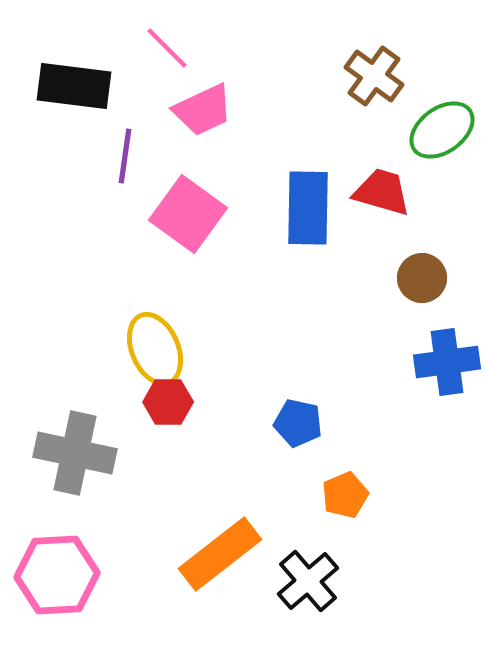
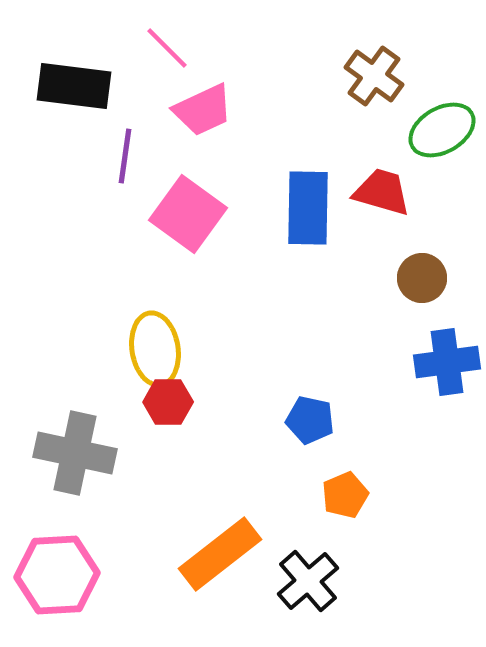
green ellipse: rotated 6 degrees clockwise
yellow ellipse: rotated 14 degrees clockwise
blue pentagon: moved 12 px right, 3 px up
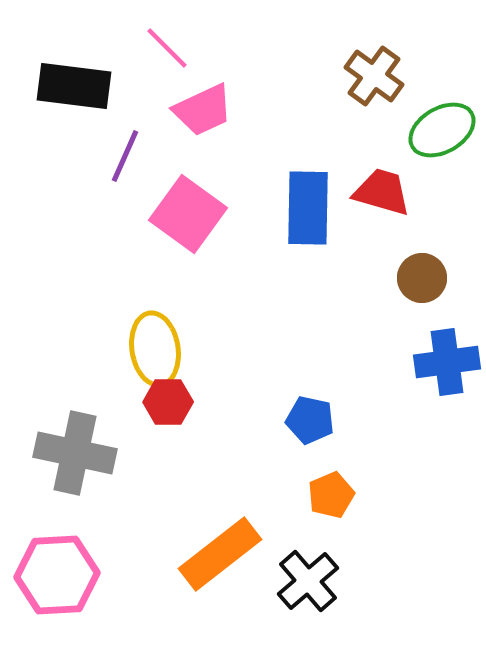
purple line: rotated 16 degrees clockwise
orange pentagon: moved 14 px left
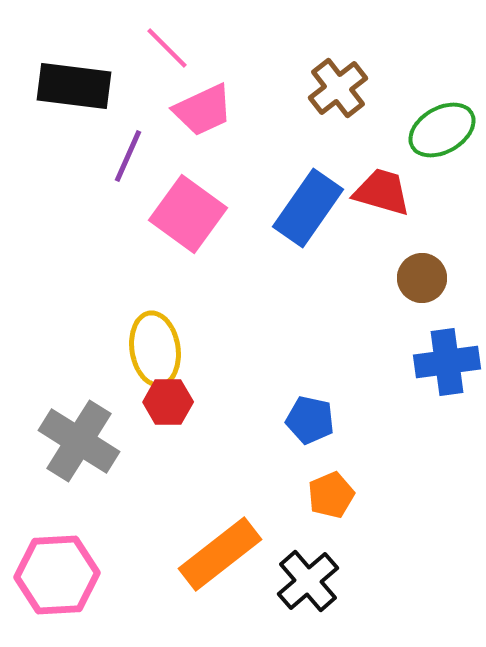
brown cross: moved 36 px left, 12 px down; rotated 16 degrees clockwise
purple line: moved 3 px right
blue rectangle: rotated 34 degrees clockwise
gray cross: moved 4 px right, 12 px up; rotated 20 degrees clockwise
